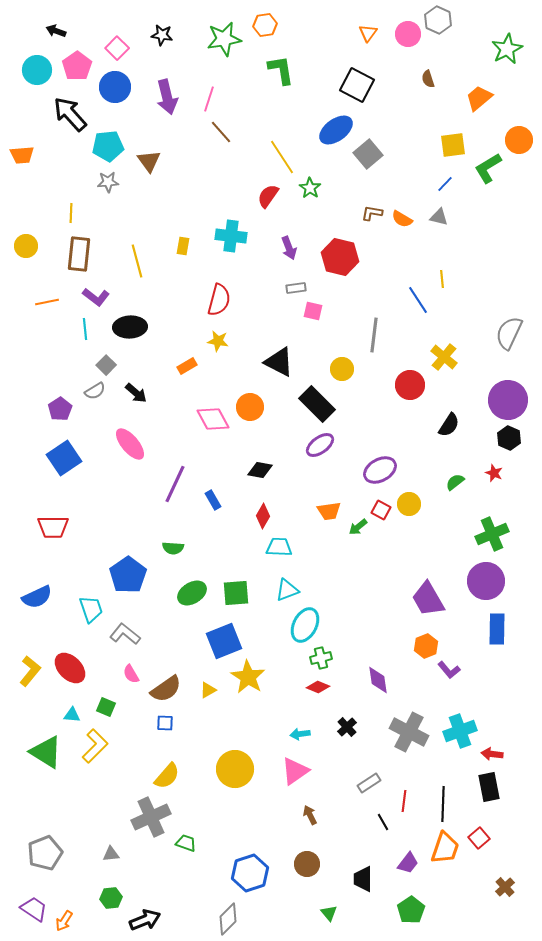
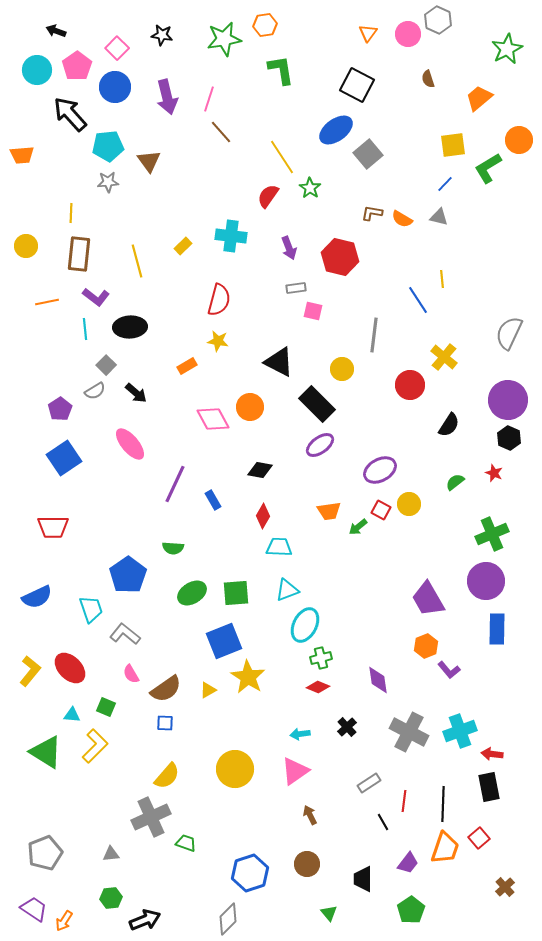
yellow rectangle at (183, 246): rotated 36 degrees clockwise
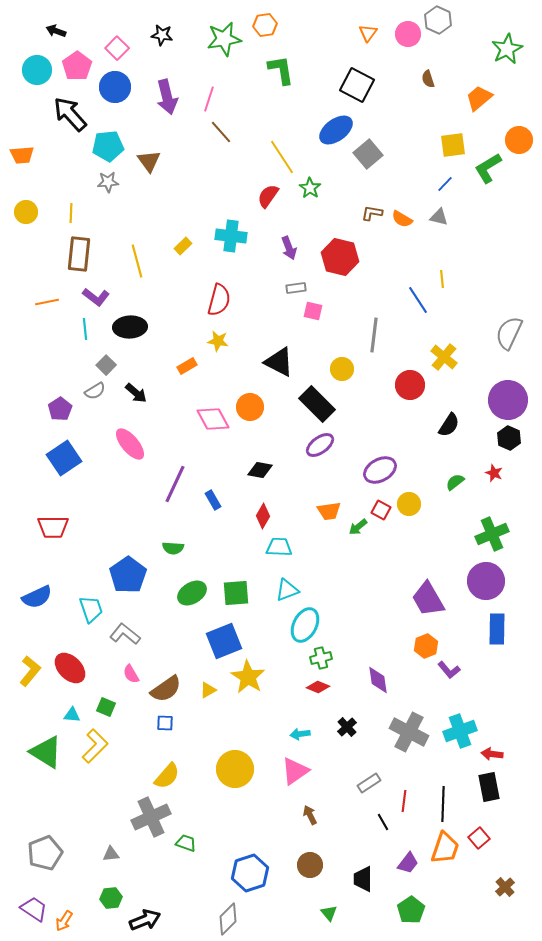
yellow circle at (26, 246): moved 34 px up
brown circle at (307, 864): moved 3 px right, 1 px down
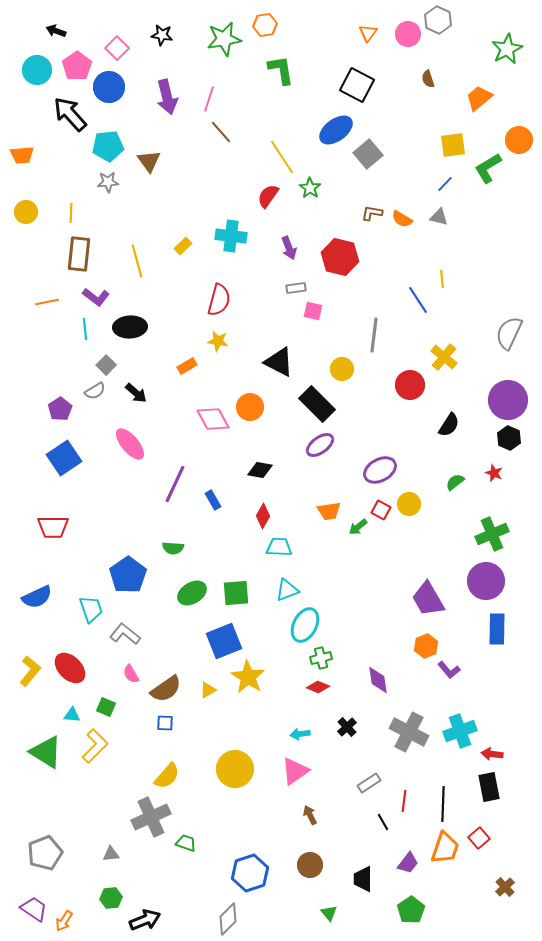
blue circle at (115, 87): moved 6 px left
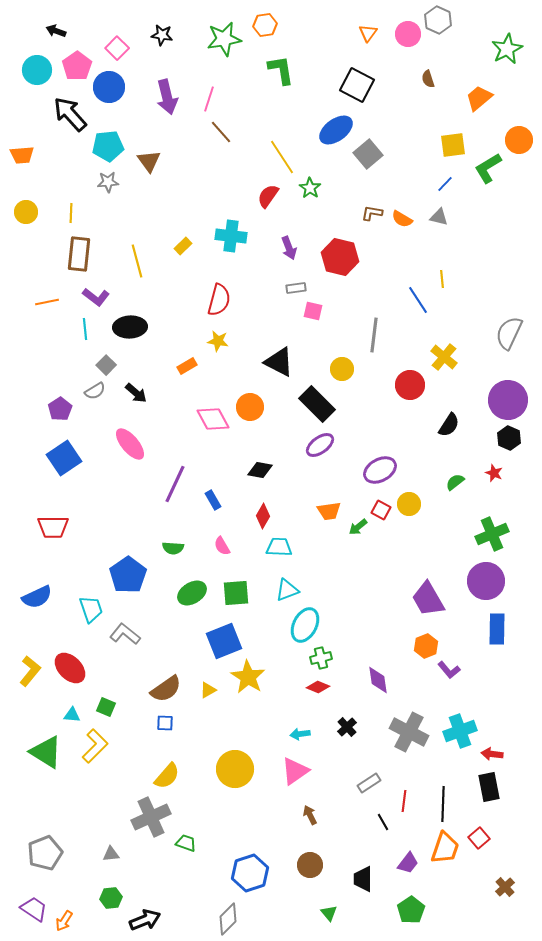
pink semicircle at (131, 674): moved 91 px right, 128 px up
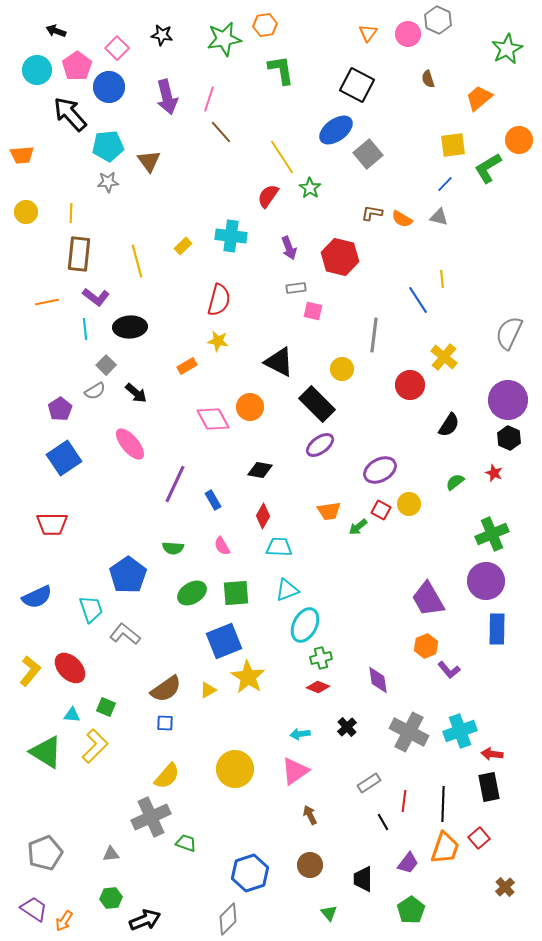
red trapezoid at (53, 527): moved 1 px left, 3 px up
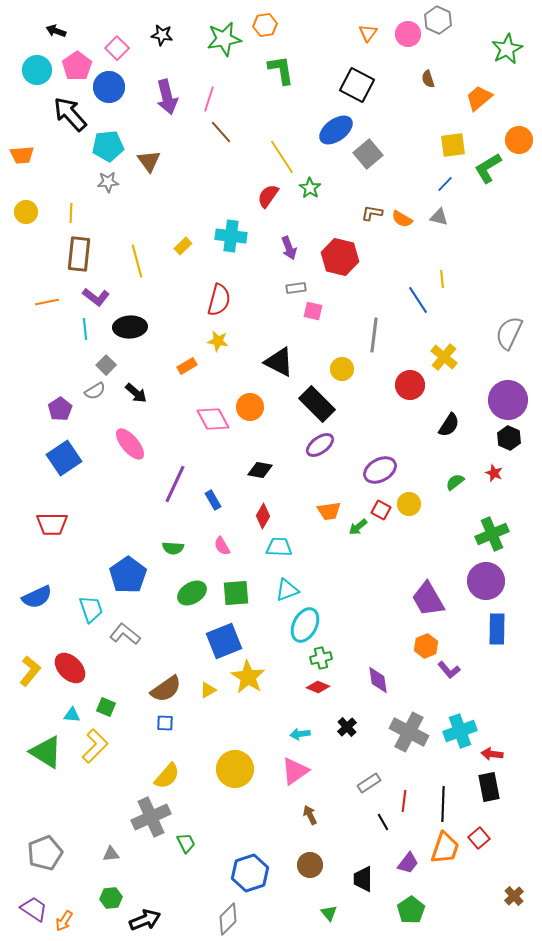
green trapezoid at (186, 843): rotated 45 degrees clockwise
brown cross at (505, 887): moved 9 px right, 9 px down
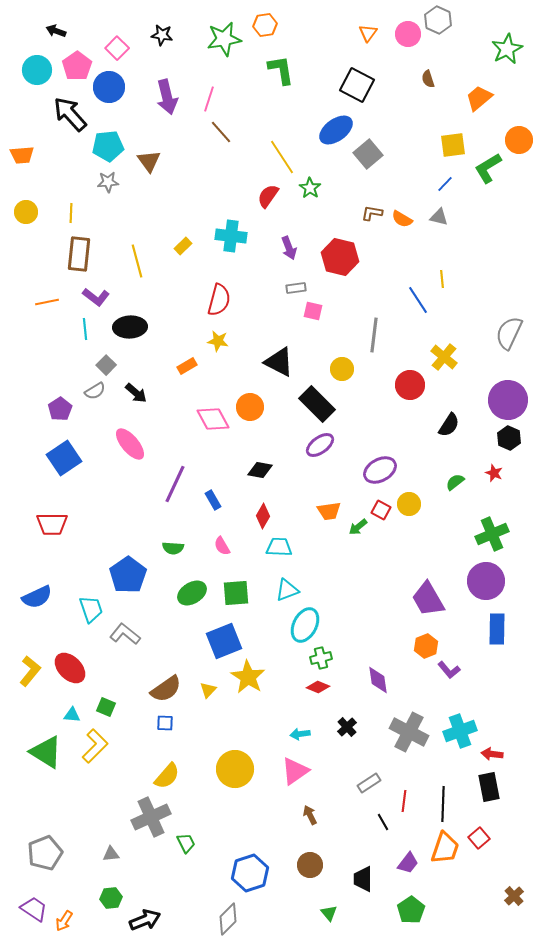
yellow triangle at (208, 690): rotated 18 degrees counterclockwise
